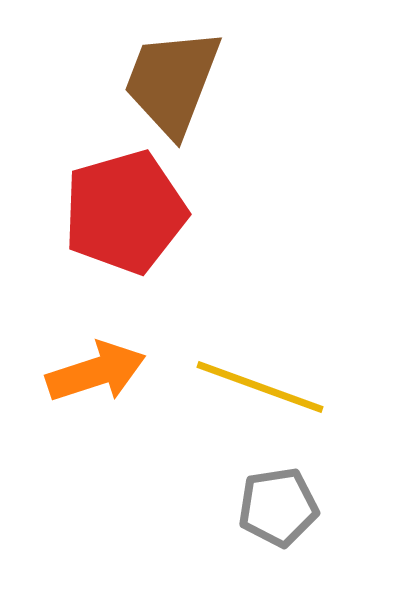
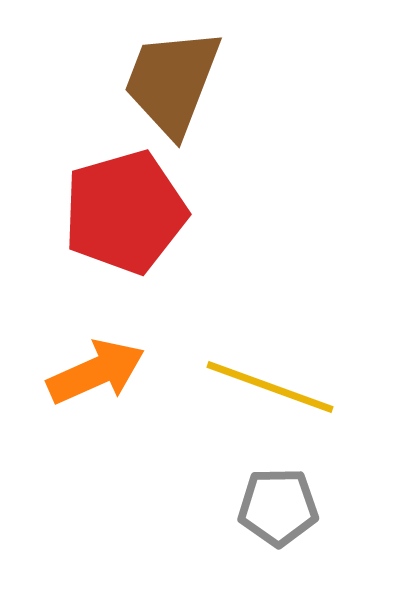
orange arrow: rotated 6 degrees counterclockwise
yellow line: moved 10 px right
gray pentagon: rotated 8 degrees clockwise
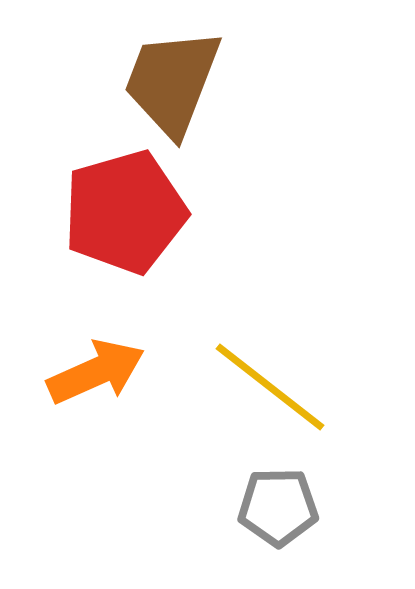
yellow line: rotated 18 degrees clockwise
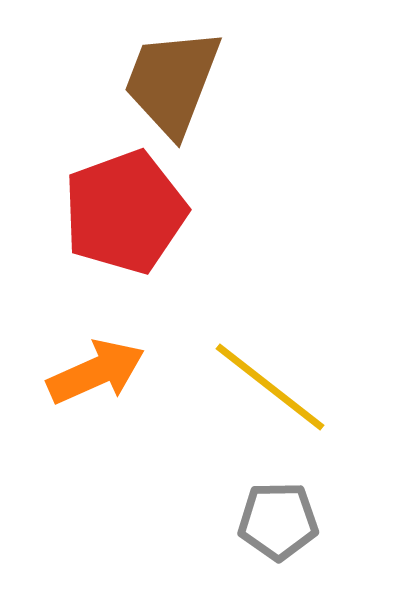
red pentagon: rotated 4 degrees counterclockwise
gray pentagon: moved 14 px down
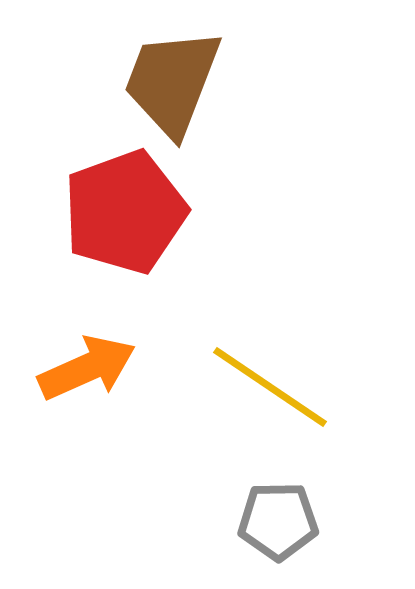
orange arrow: moved 9 px left, 4 px up
yellow line: rotated 4 degrees counterclockwise
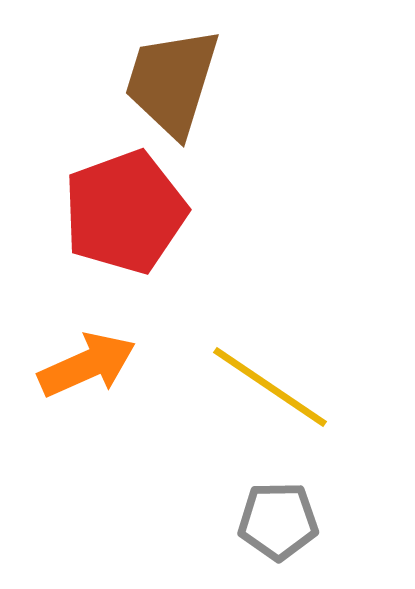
brown trapezoid: rotated 4 degrees counterclockwise
orange arrow: moved 3 px up
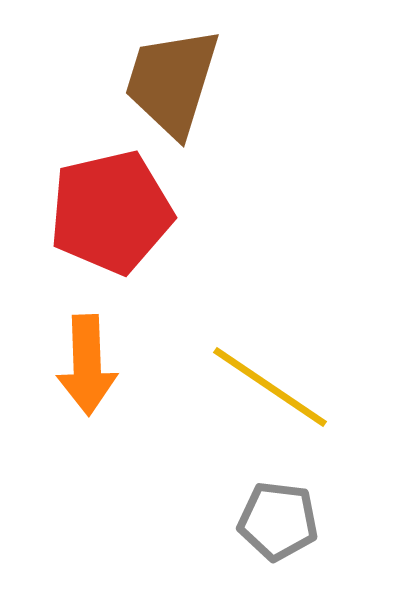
red pentagon: moved 14 px left; rotated 7 degrees clockwise
orange arrow: rotated 112 degrees clockwise
gray pentagon: rotated 8 degrees clockwise
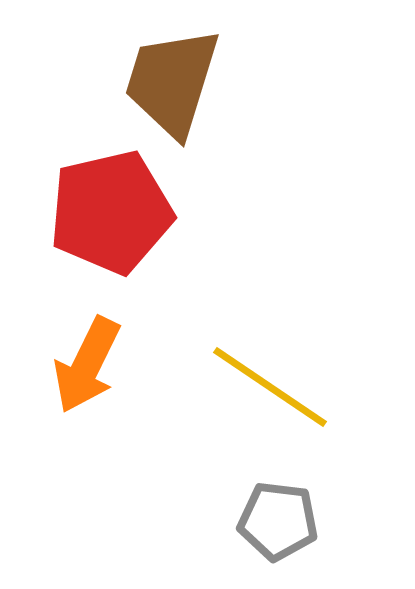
orange arrow: rotated 28 degrees clockwise
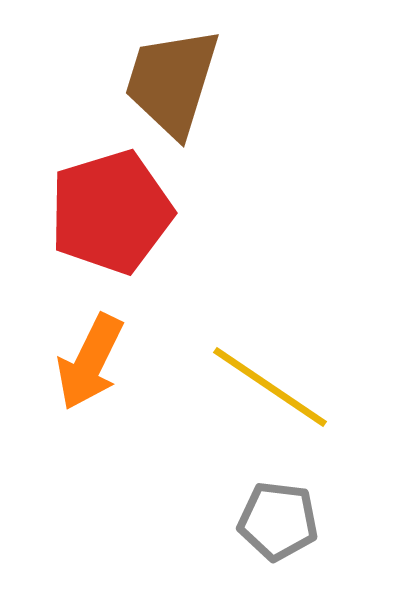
red pentagon: rotated 4 degrees counterclockwise
orange arrow: moved 3 px right, 3 px up
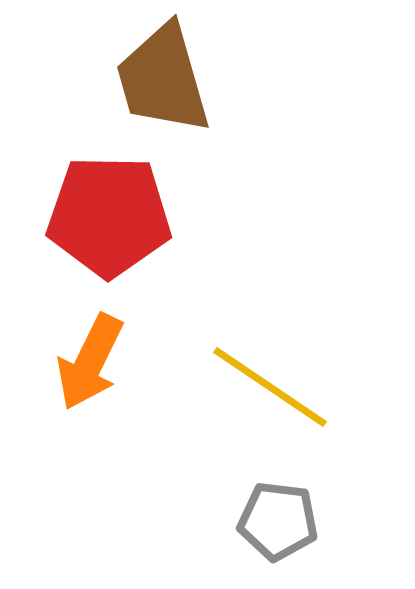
brown trapezoid: moved 9 px left, 3 px up; rotated 33 degrees counterclockwise
red pentagon: moved 2 px left, 4 px down; rotated 18 degrees clockwise
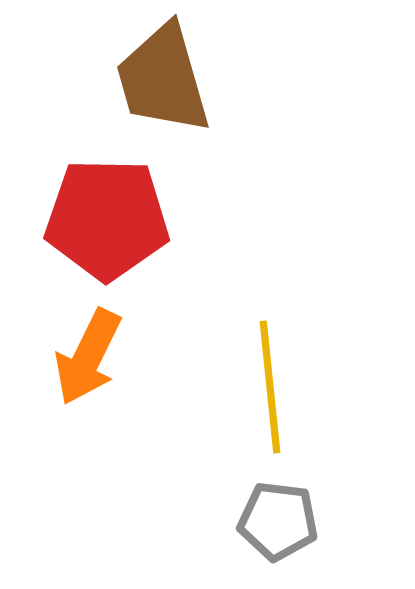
red pentagon: moved 2 px left, 3 px down
orange arrow: moved 2 px left, 5 px up
yellow line: rotated 50 degrees clockwise
